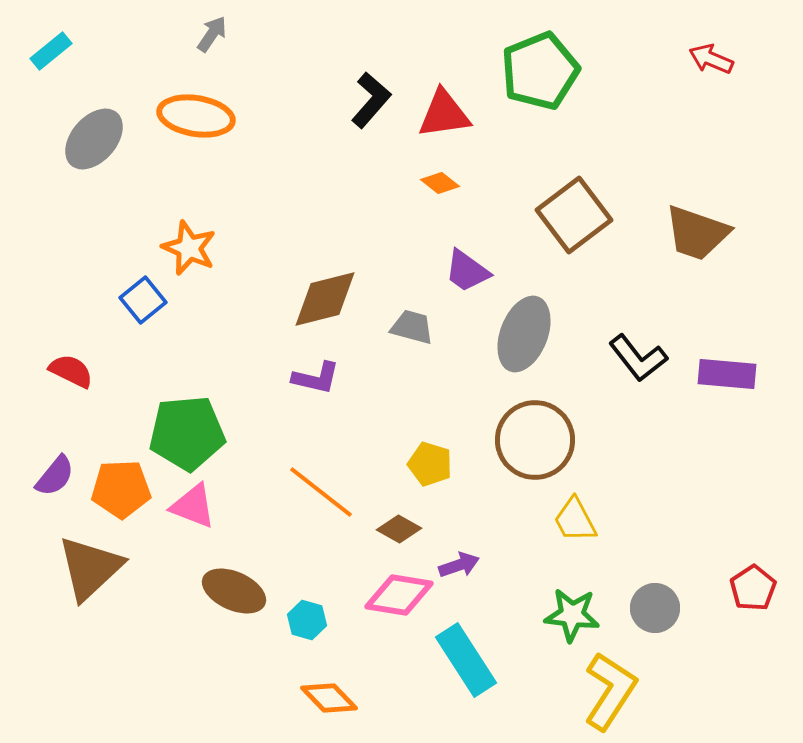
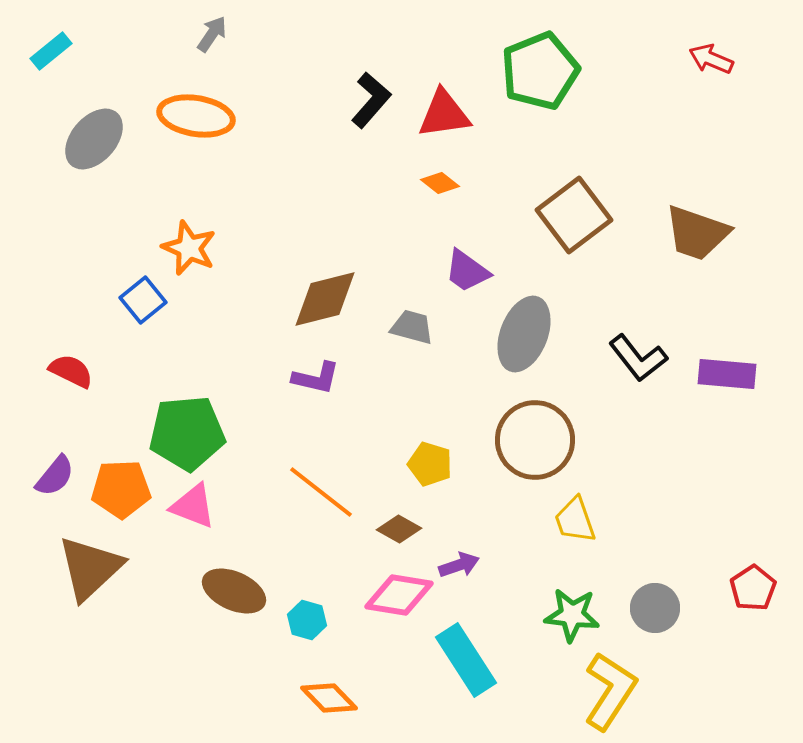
yellow trapezoid at (575, 520): rotated 9 degrees clockwise
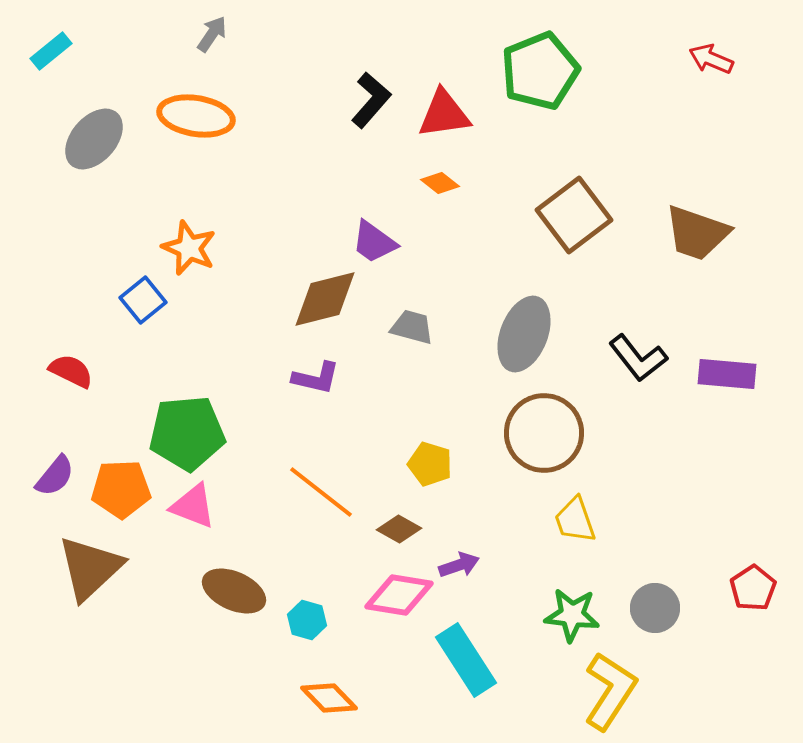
purple trapezoid at (467, 271): moved 93 px left, 29 px up
brown circle at (535, 440): moved 9 px right, 7 px up
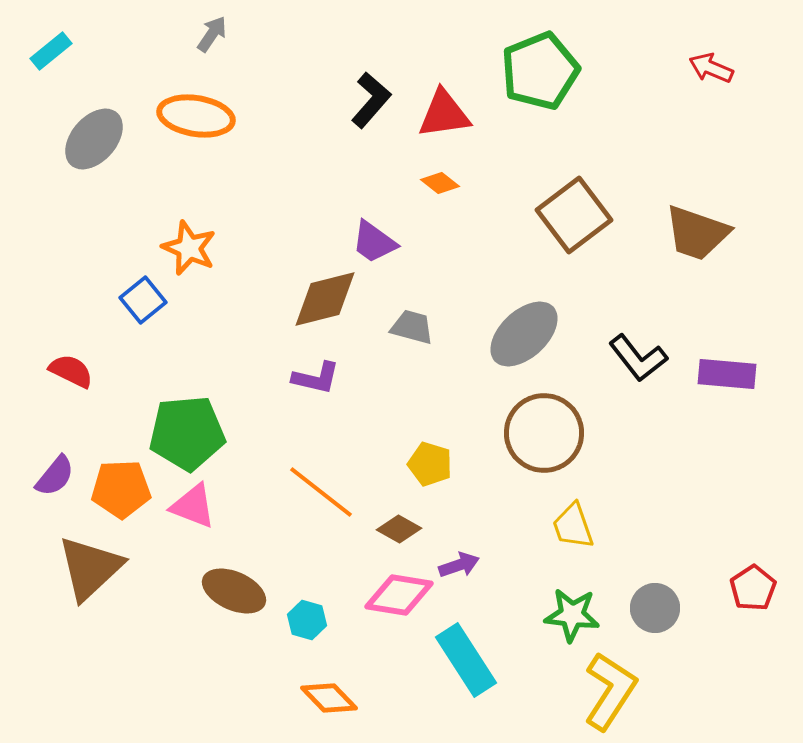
red arrow at (711, 59): moved 9 px down
gray ellipse at (524, 334): rotated 26 degrees clockwise
yellow trapezoid at (575, 520): moved 2 px left, 6 px down
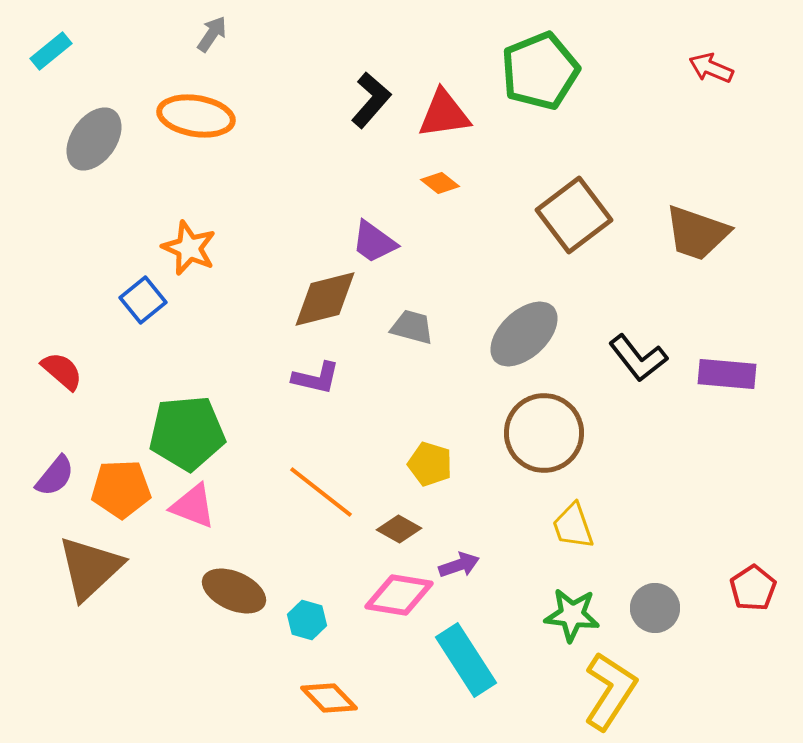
gray ellipse at (94, 139): rotated 6 degrees counterclockwise
red semicircle at (71, 371): moved 9 px left; rotated 15 degrees clockwise
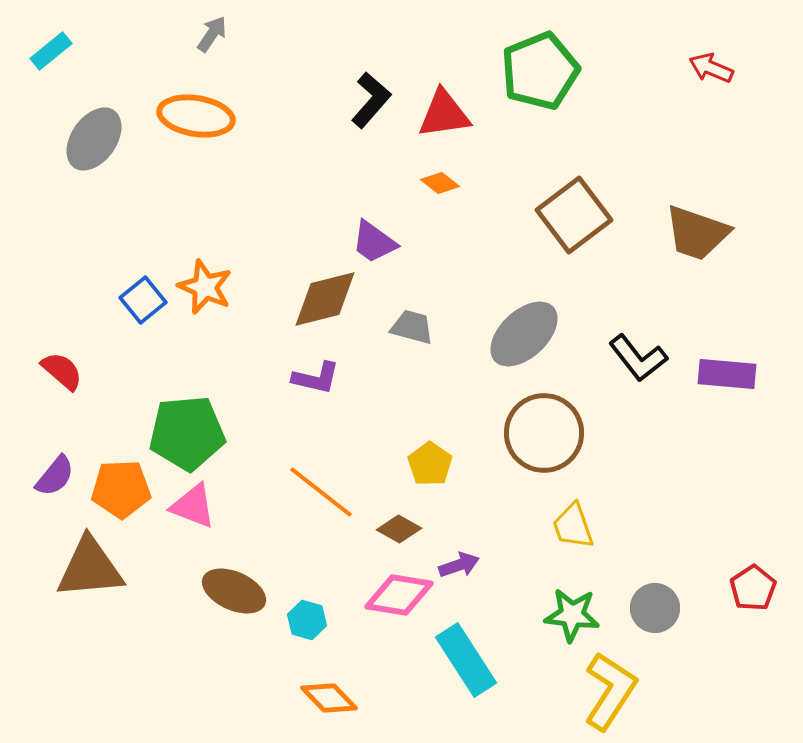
orange star at (189, 248): moved 16 px right, 39 px down
yellow pentagon at (430, 464): rotated 18 degrees clockwise
brown triangle at (90, 568): rotated 38 degrees clockwise
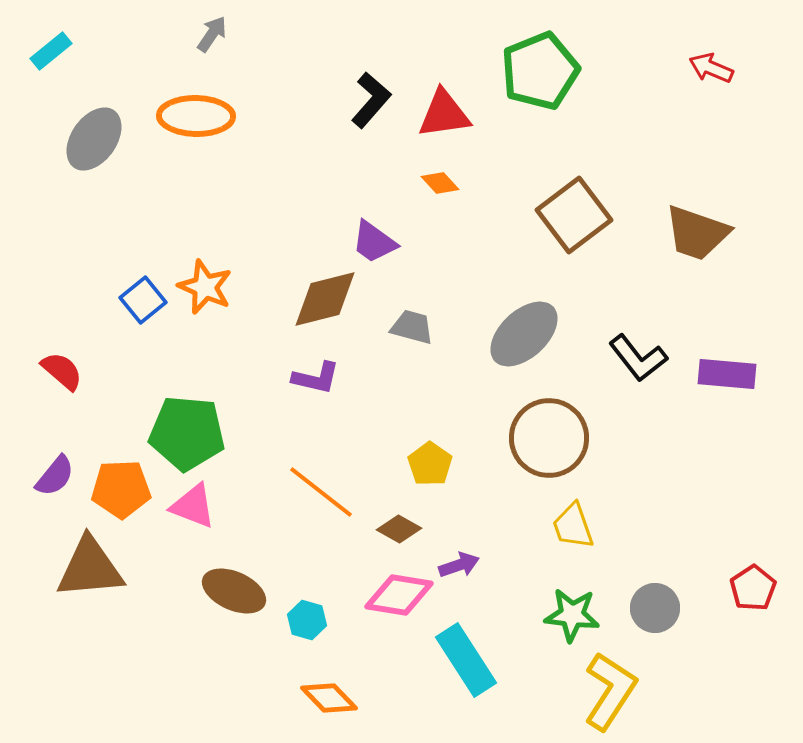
orange ellipse at (196, 116): rotated 8 degrees counterclockwise
orange diamond at (440, 183): rotated 9 degrees clockwise
green pentagon at (187, 433): rotated 10 degrees clockwise
brown circle at (544, 433): moved 5 px right, 5 px down
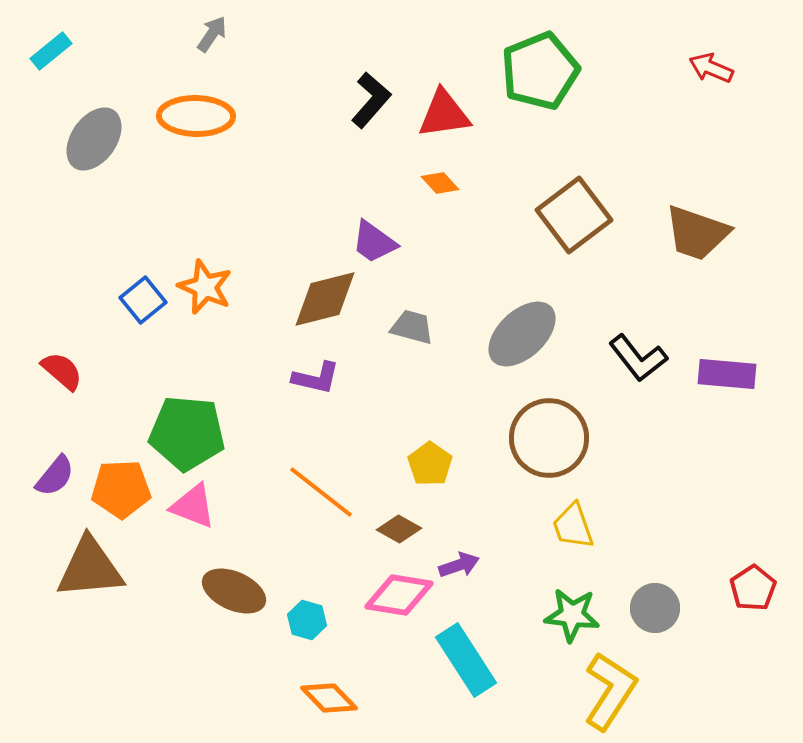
gray ellipse at (524, 334): moved 2 px left
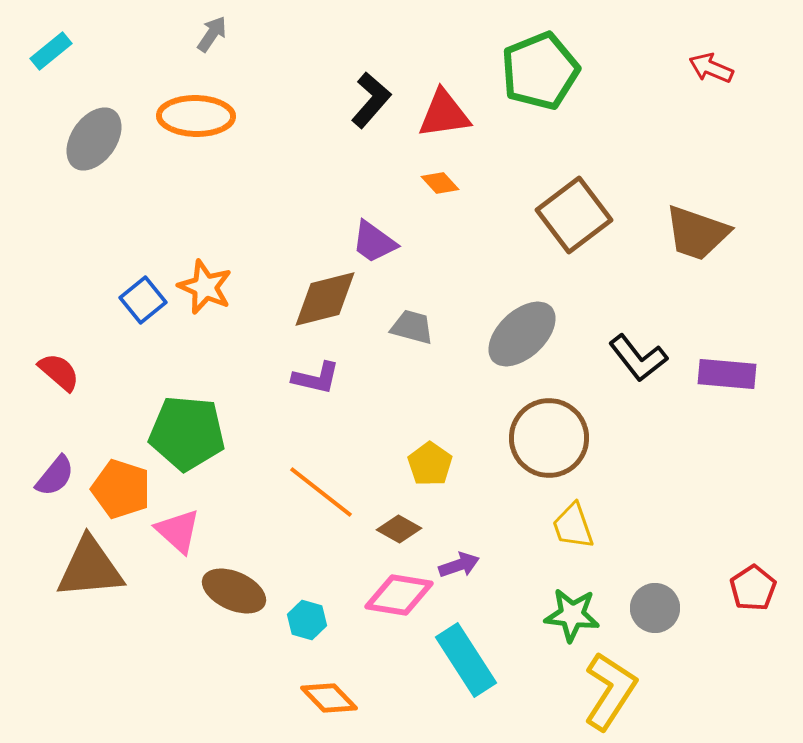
red semicircle at (62, 371): moved 3 px left, 1 px down
orange pentagon at (121, 489): rotated 20 degrees clockwise
pink triangle at (193, 506): moved 15 px left, 25 px down; rotated 21 degrees clockwise
